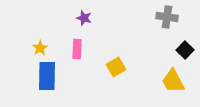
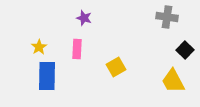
yellow star: moved 1 px left, 1 px up
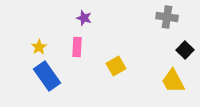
pink rectangle: moved 2 px up
yellow square: moved 1 px up
blue rectangle: rotated 36 degrees counterclockwise
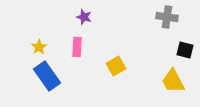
purple star: moved 1 px up
black square: rotated 30 degrees counterclockwise
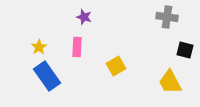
yellow trapezoid: moved 3 px left, 1 px down
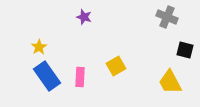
gray cross: rotated 15 degrees clockwise
pink rectangle: moved 3 px right, 30 px down
